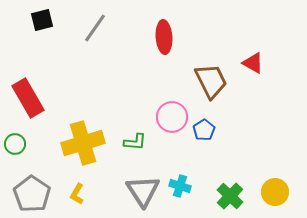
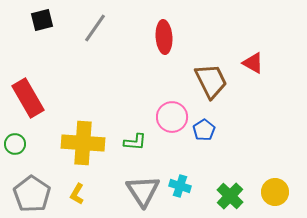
yellow cross: rotated 21 degrees clockwise
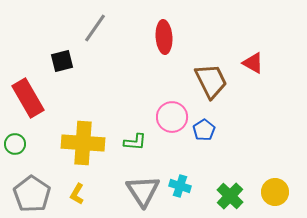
black square: moved 20 px right, 41 px down
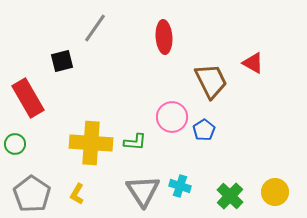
yellow cross: moved 8 px right
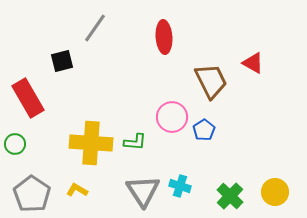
yellow L-shape: moved 4 px up; rotated 90 degrees clockwise
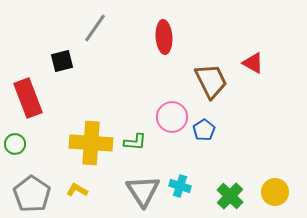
red rectangle: rotated 9 degrees clockwise
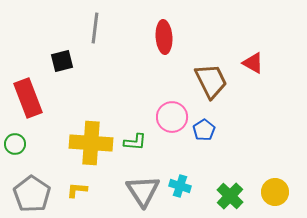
gray line: rotated 28 degrees counterclockwise
yellow L-shape: rotated 25 degrees counterclockwise
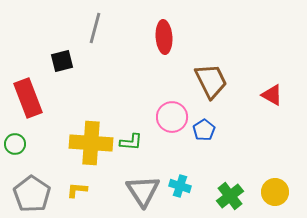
gray line: rotated 8 degrees clockwise
red triangle: moved 19 px right, 32 px down
green L-shape: moved 4 px left
green cross: rotated 8 degrees clockwise
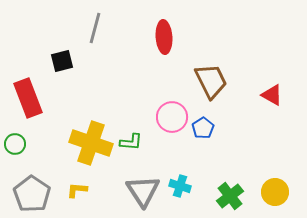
blue pentagon: moved 1 px left, 2 px up
yellow cross: rotated 15 degrees clockwise
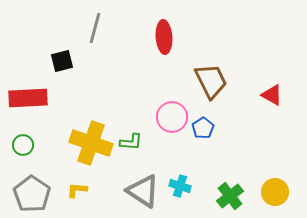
red rectangle: rotated 72 degrees counterclockwise
green circle: moved 8 px right, 1 px down
gray triangle: rotated 24 degrees counterclockwise
